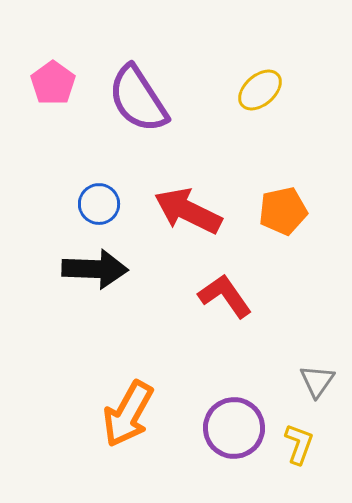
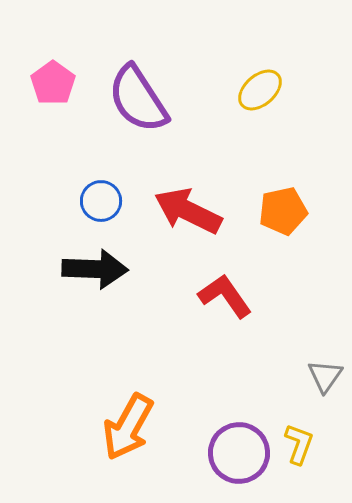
blue circle: moved 2 px right, 3 px up
gray triangle: moved 8 px right, 5 px up
orange arrow: moved 13 px down
purple circle: moved 5 px right, 25 px down
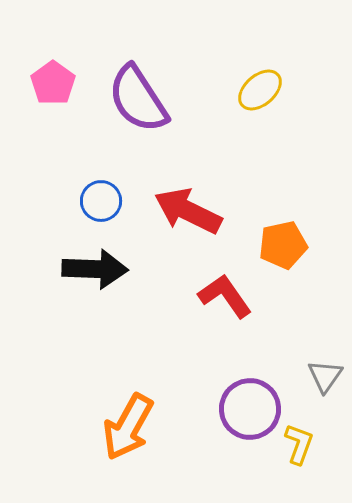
orange pentagon: moved 34 px down
purple circle: moved 11 px right, 44 px up
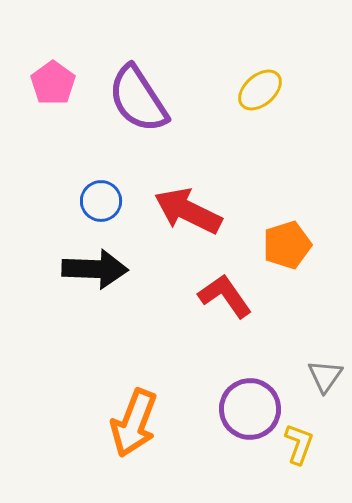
orange pentagon: moved 4 px right; rotated 6 degrees counterclockwise
orange arrow: moved 6 px right, 4 px up; rotated 8 degrees counterclockwise
